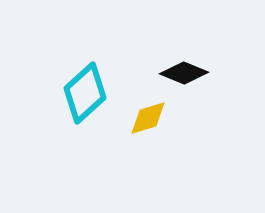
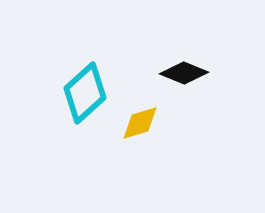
yellow diamond: moved 8 px left, 5 px down
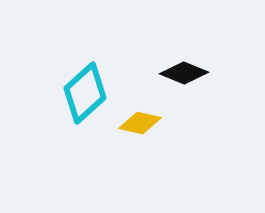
yellow diamond: rotated 30 degrees clockwise
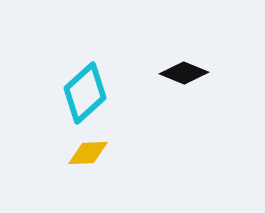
yellow diamond: moved 52 px left, 30 px down; rotated 15 degrees counterclockwise
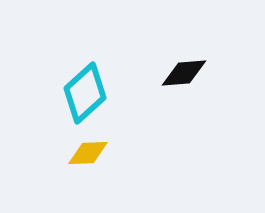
black diamond: rotated 27 degrees counterclockwise
